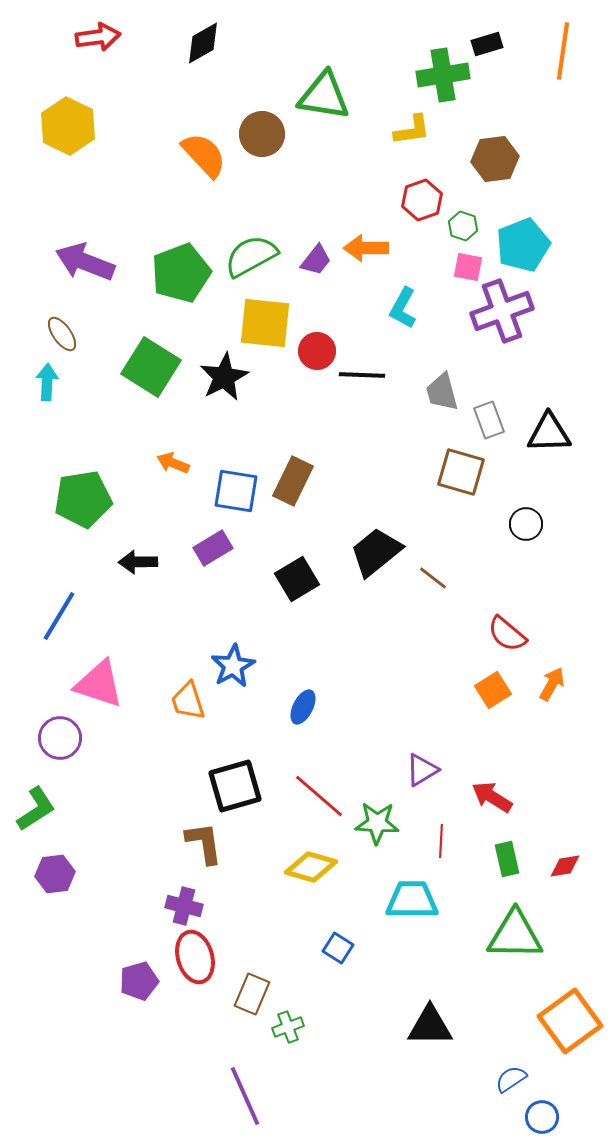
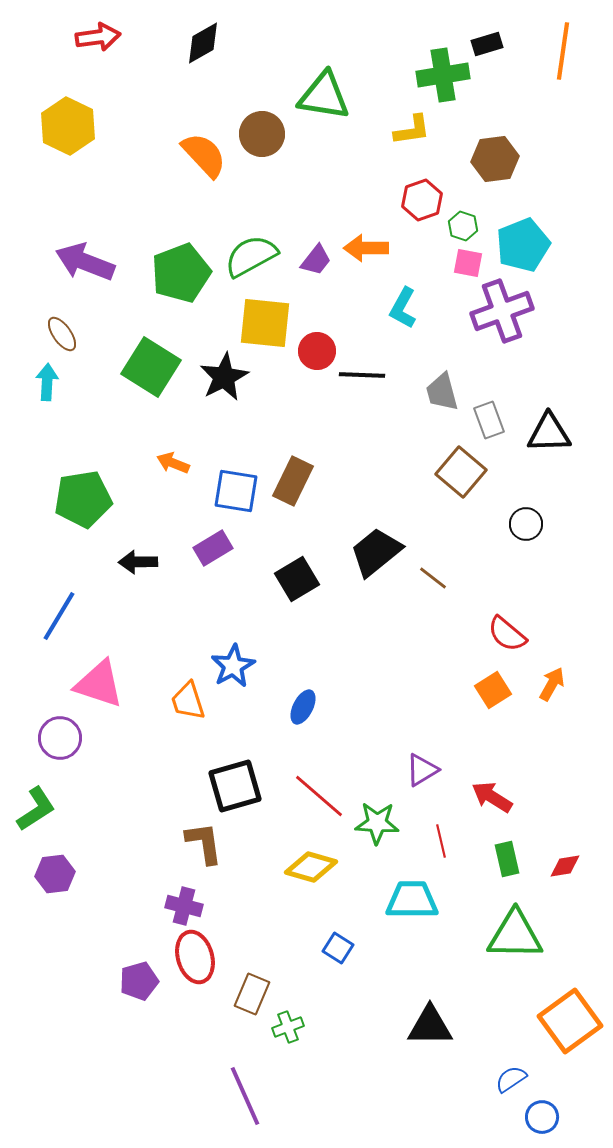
pink square at (468, 267): moved 4 px up
brown square at (461, 472): rotated 24 degrees clockwise
red line at (441, 841): rotated 16 degrees counterclockwise
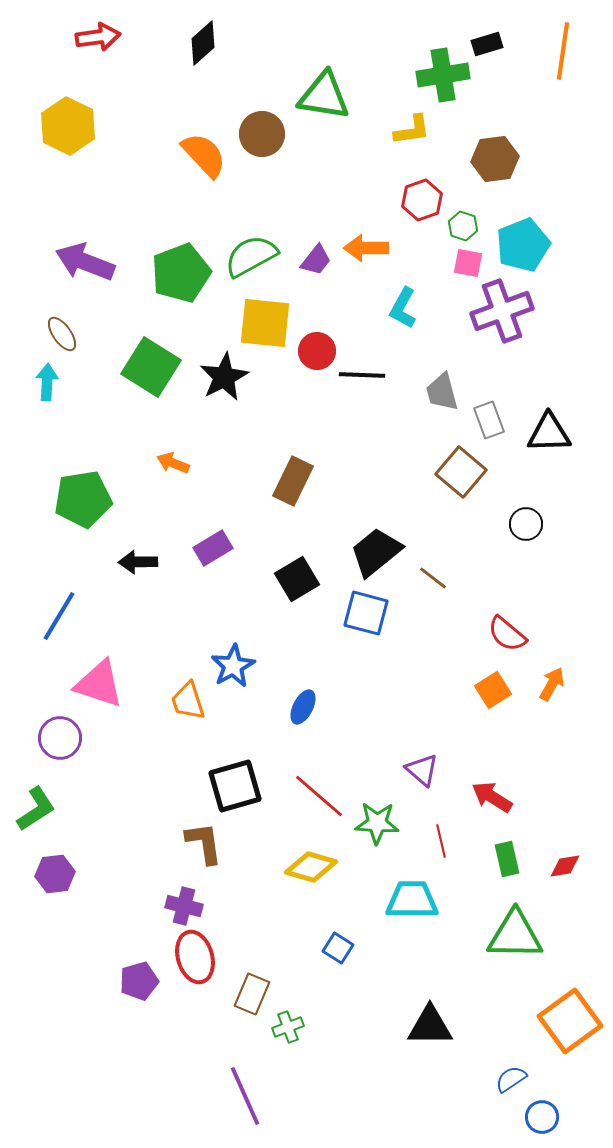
black diamond at (203, 43): rotated 12 degrees counterclockwise
blue square at (236, 491): moved 130 px right, 122 px down; rotated 6 degrees clockwise
purple triangle at (422, 770): rotated 48 degrees counterclockwise
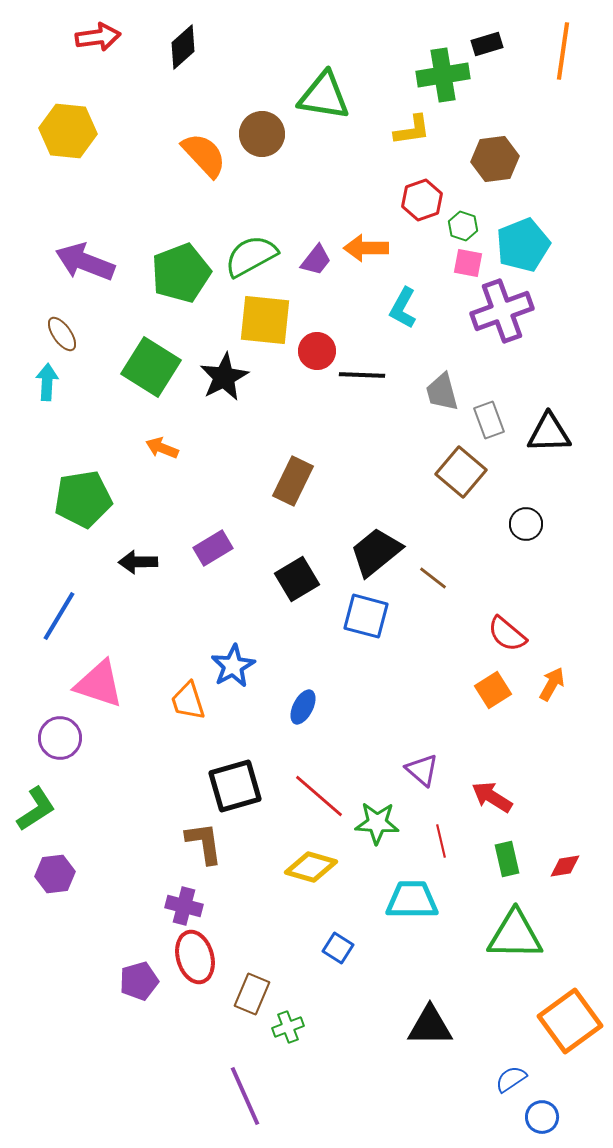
black diamond at (203, 43): moved 20 px left, 4 px down
yellow hexagon at (68, 126): moved 5 px down; rotated 20 degrees counterclockwise
yellow square at (265, 323): moved 3 px up
orange arrow at (173, 463): moved 11 px left, 15 px up
blue square at (366, 613): moved 3 px down
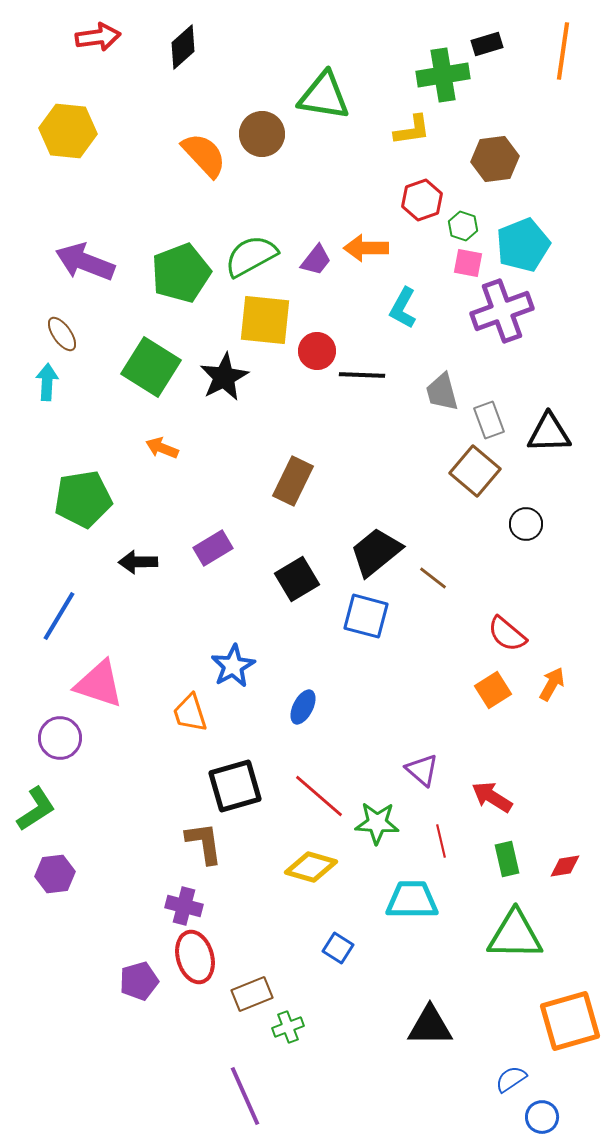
brown square at (461, 472): moved 14 px right, 1 px up
orange trapezoid at (188, 701): moved 2 px right, 12 px down
brown rectangle at (252, 994): rotated 45 degrees clockwise
orange square at (570, 1021): rotated 20 degrees clockwise
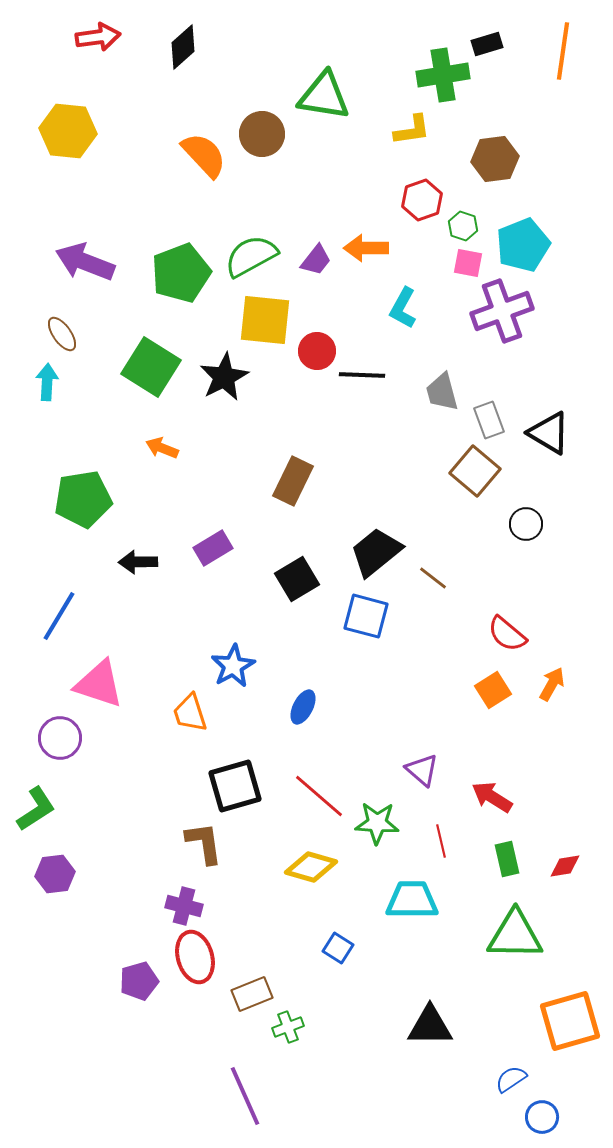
black triangle at (549, 433): rotated 33 degrees clockwise
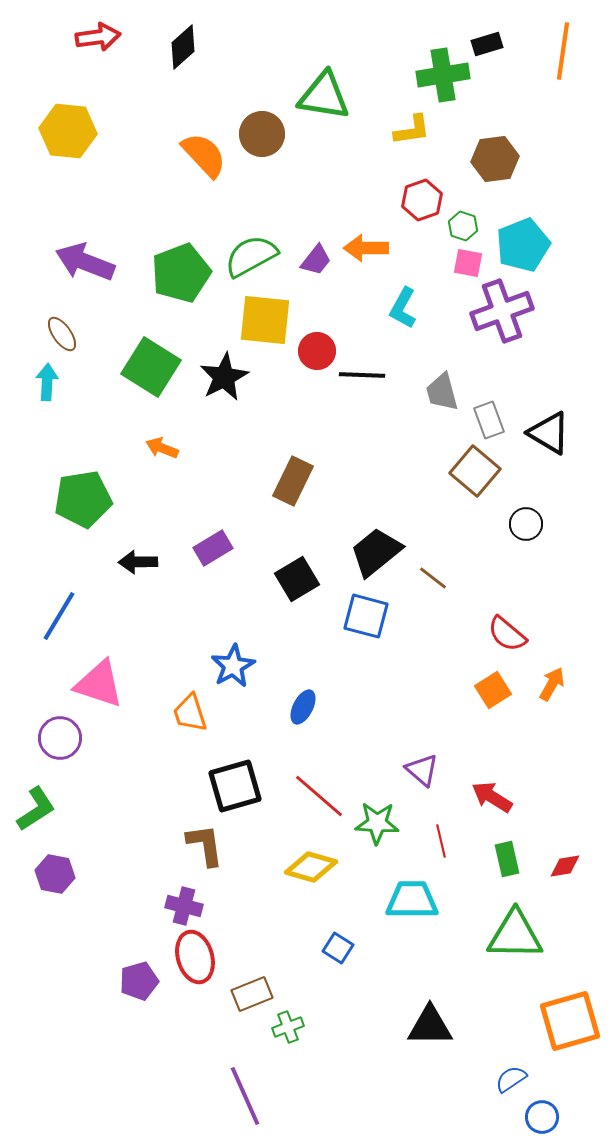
brown L-shape at (204, 843): moved 1 px right, 2 px down
purple hexagon at (55, 874): rotated 18 degrees clockwise
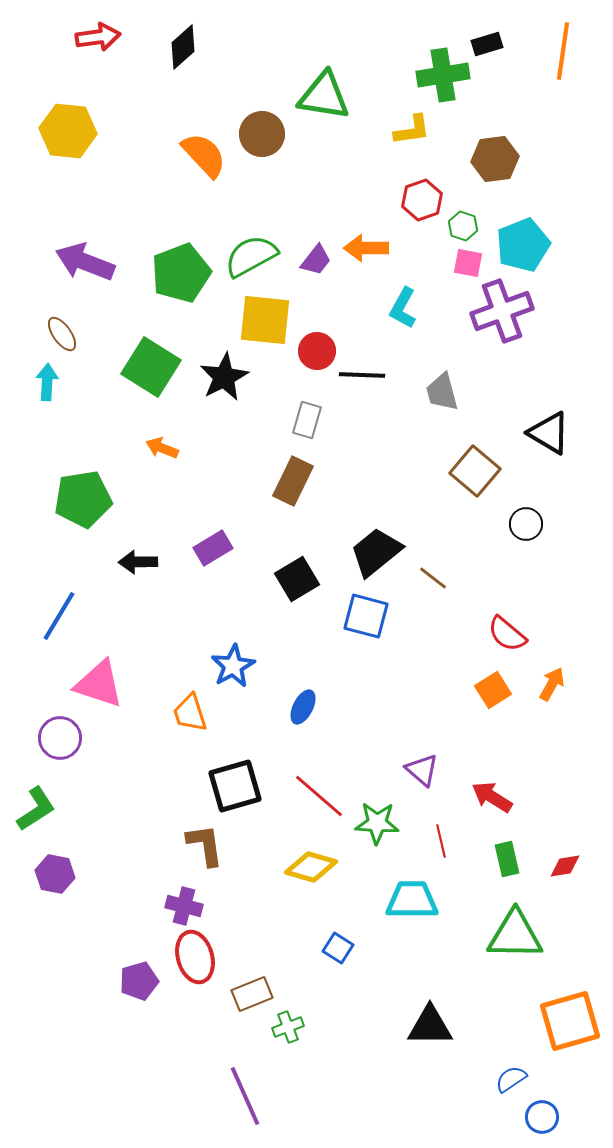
gray rectangle at (489, 420): moved 182 px left; rotated 36 degrees clockwise
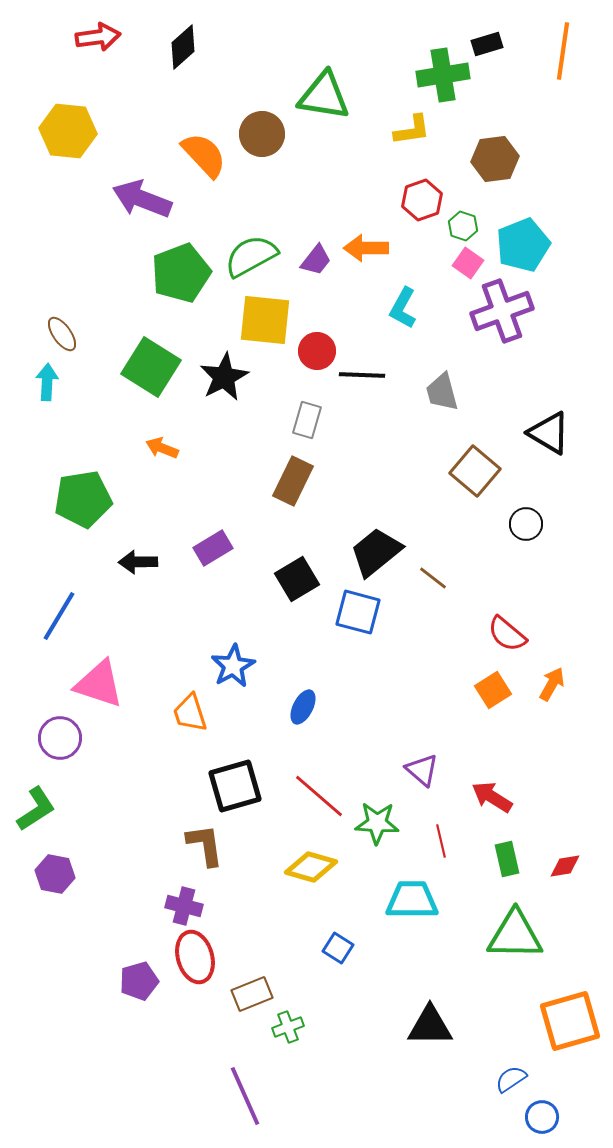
purple arrow at (85, 262): moved 57 px right, 63 px up
pink square at (468, 263): rotated 24 degrees clockwise
blue square at (366, 616): moved 8 px left, 4 px up
